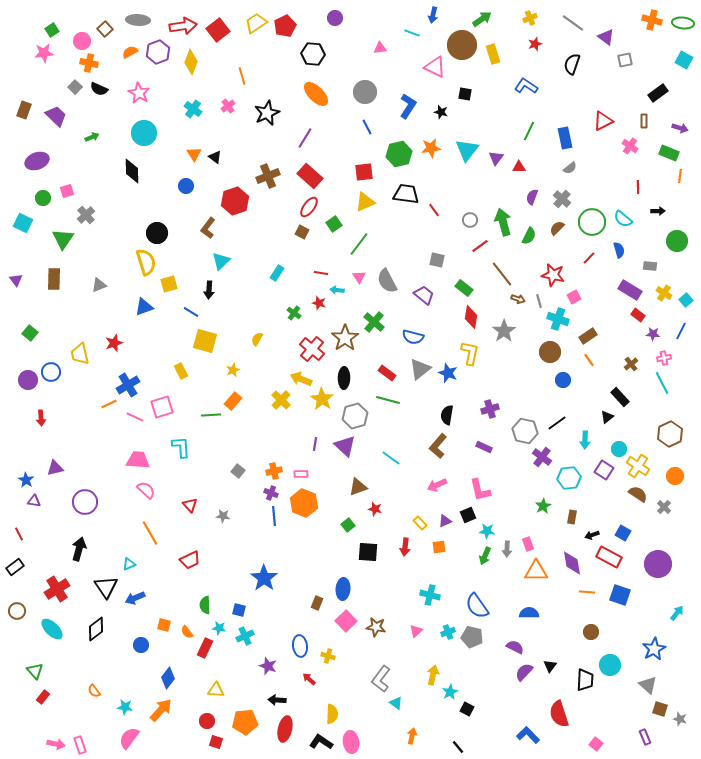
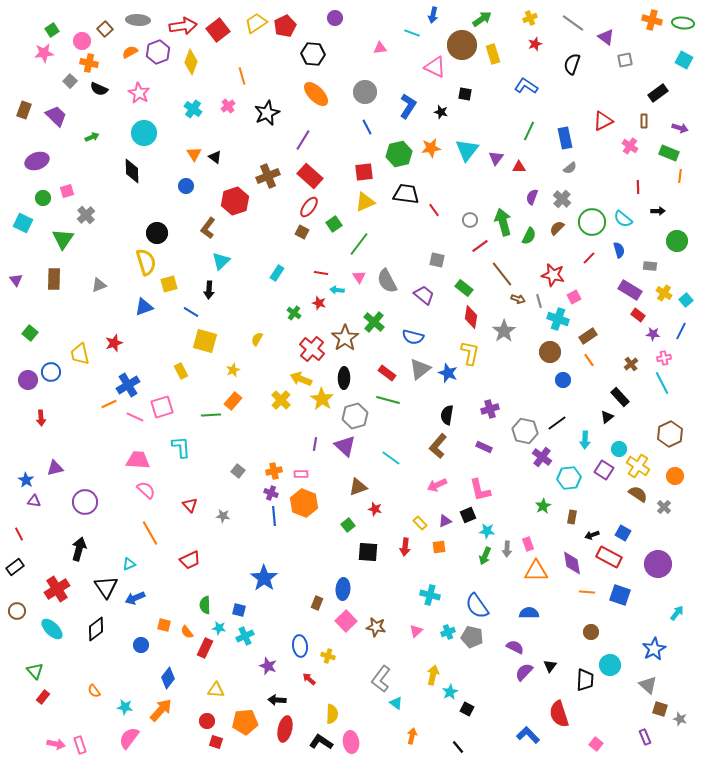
gray square at (75, 87): moved 5 px left, 6 px up
purple line at (305, 138): moved 2 px left, 2 px down
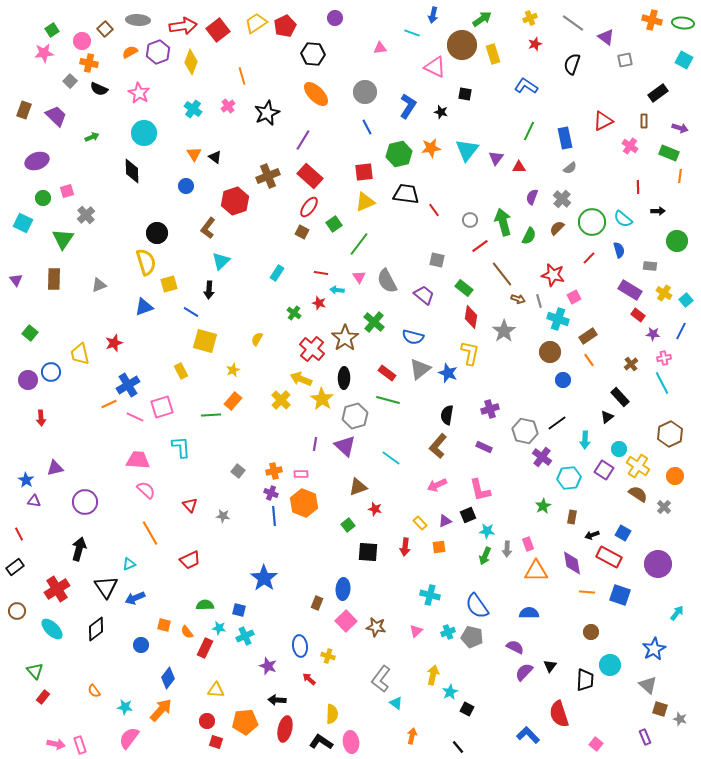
green semicircle at (205, 605): rotated 90 degrees clockwise
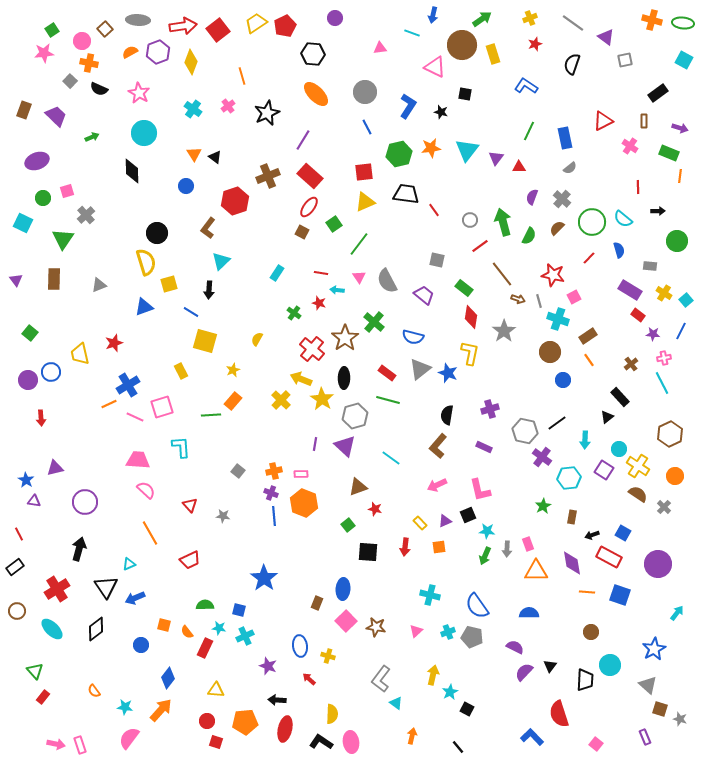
blue L-shape at (528, 735): moved 4 px right, 2 px down
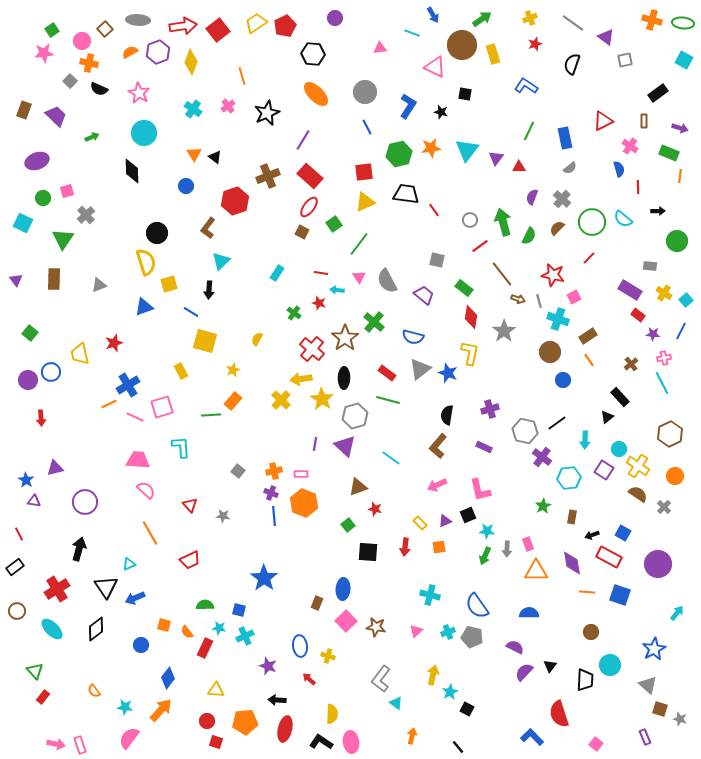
blue arrow at (433, 15): rotated 42 degrees counterclockwise
blue semicircle at (619, 250): moved 81 px up
yellow arrow at (301, 379): rotated 30 degrees counterclockwise
